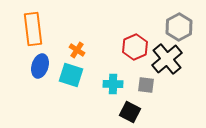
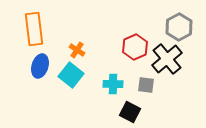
orange rectangle: moved 1 px right
cyan square: rotated 20 degrees clockwise
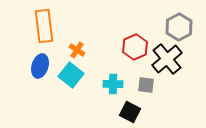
orange rectangle: moved 10 px right, 3 px up
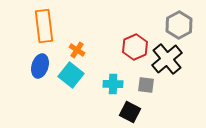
gray hexagon: moved 2 px up
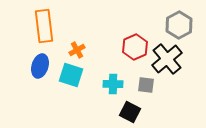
orange cross: rotated 28 degrees clockwise
cyan square: rotated 20 degrees counterclockwise
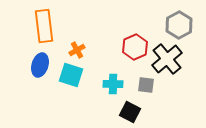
blue ellipse: moved 1 px up
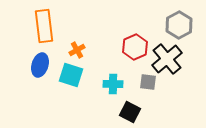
gray square: moved 2 px right, 3 px up
